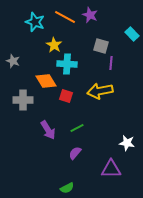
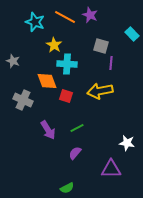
orange diamond: moved 1 px right; rotated 10 degrees clockwise
gray cross: rotated 24 degrees clockwise
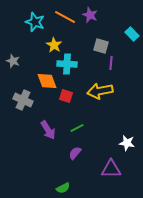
green semicircle: moved 4 px left
